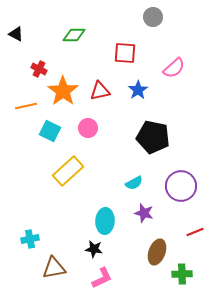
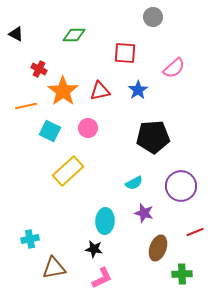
black pentagon: rotated 16 degrees counterclockwise
brown ellipse: moved 1 px right, 4 px up
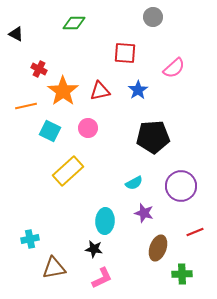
green diamond: moved 12 px up
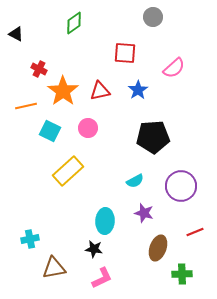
green diamond: rotated 35 degrees counterclockwise
cyan semicircle: moved 1 px right, 2 px up
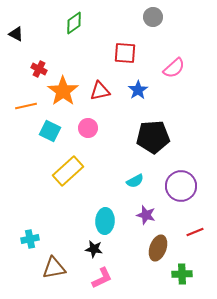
purple star: moved 2 px right, 2 px down
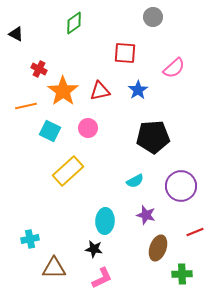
brown triangle: rotated 10 degrees clockwise
